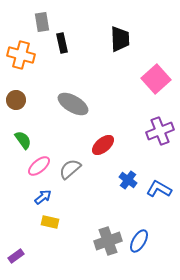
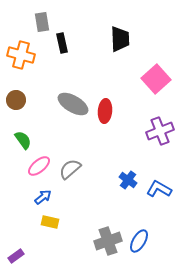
red ellipse: moved 2 px right, 34 px up; rotated 45 degrees counterclockwise
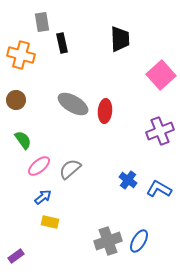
pink square: moved 5 px right, 4 px up
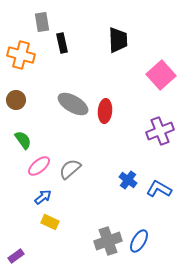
black trapezoid: moved 2 px left, 1 px down
yellow rectangle: rotated 12 degrees clockwise
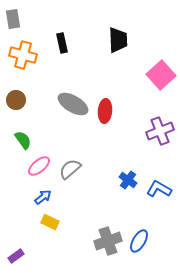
gray rectangle: moved 29 px left, 3 px up
orange cross: moved 2 px right
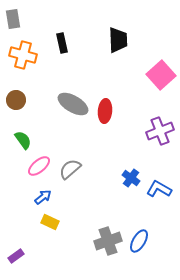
blue cross: moved 3 px right, 2 px up
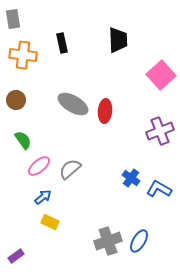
orange cross: rotated 8 degrees counterclockwise
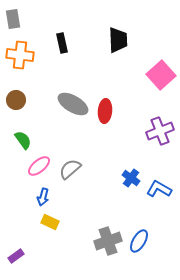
orange cross: moved 3 px left
blue arrow: rotated 144 degrees clockwise
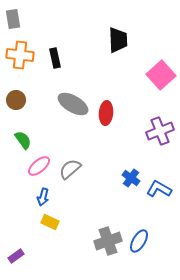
black rectangle: moved 7 px left, 15 px down
red ellipse: moved 1 px right, 2 px down
